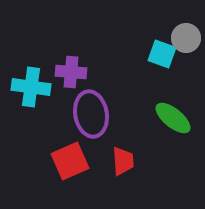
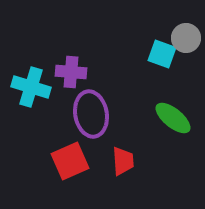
cyan cross: rotated 9 degrees clockwise
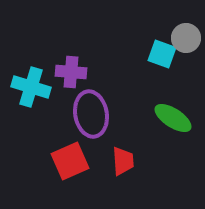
green ellipse: rotated 6 degrees counterclockwise
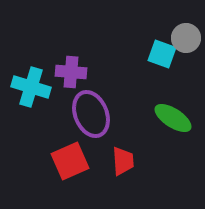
purple ellipse: rotated 12 degrees counterclockwise
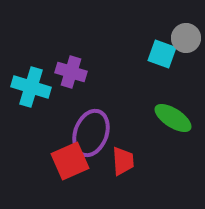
purple cross: rotated 12 degrees clockwise
purple ellipse: moved 19 px down; rotated 42 degrees clockwise
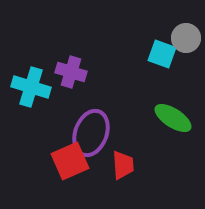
red trapezoid: moved 4 px down
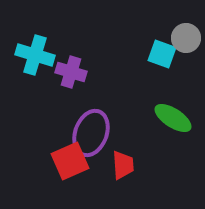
cyan cross: moved 4 px right, 32 px up
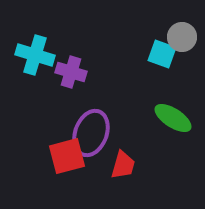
gray circle: moved 4 px left, 1 px up
red square: moved 3 px left, 5 px up; rotated 9 degrees clockwise
red trapezoid: rotated 20 degrees clockwise
